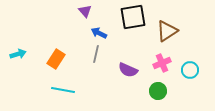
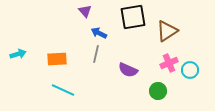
orange rectangle: moved 1 px right; rotated 54 degrees clockwise
pink cross: moved 7 px right
cyan line: rotated 15 degrees clockwise
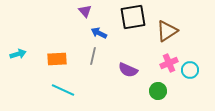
gray line: moved 3 px left, 2 px down
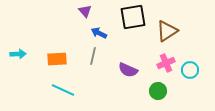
cyan arrow: rotated 14 degrees clockwise
pink cross: moved 3 px left
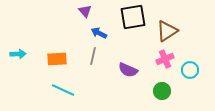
pink cross: moved 1 px left, 4 px up
green circle: moved 4 px right
